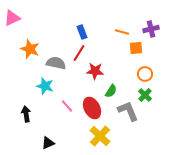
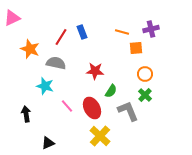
red line: moved 18 px left, 16 px up
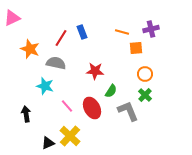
red line: moved 1 px down
yellow cross: moved 30 px left
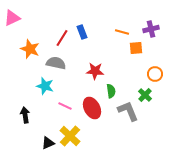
red line: moved 1 px right
orange circle: moved 10 px right
green semicircle: rotated 40 degrees counterclockwise
pink line: moved 2 px left; rotated 24 degrees counterclockwise
black arrow: moved 1 px left, 1 px down
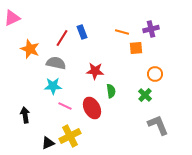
cyan star: moved 8 px right; rotated 18 degrees counterclockwise
gray L-shape: moved 30 px right, 14 px down
yellow cross: rotated 20 degrees clockwise
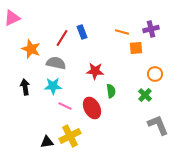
orange star: moved 1 px right
black arrow: moved 28 px up
black triangle: moved 1 px left, 1 px up; rotated 16 degrees clockwise
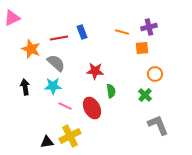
purple cross: moved 2 px left, 2 px up
red line: moved 3 px left; rotated 48 degrees clockwise
orange square: moved 6 px right
gray semicircle: rotated 30 degrees clockwise
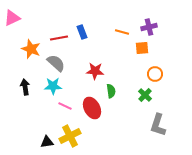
gray L-shape: rotated 140 degrees counterclockwise
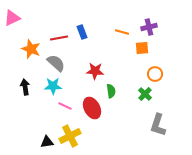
green cross: moved 1 px up
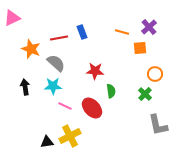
purple cross: rotated 28 degrees counterclockwise
orange square: moved 2 px left
red ellipse: rotated 15 degrees counterclockwise
gray L-shape: rotated 30 degrees counterclockwise
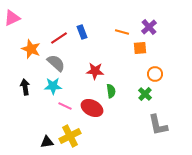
red line: rotated 24 degrees counterclockwise
red ellipse: rotated 20 degrees counterclockwise
